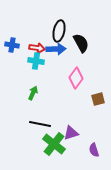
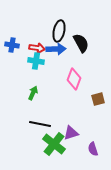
pink diamond: moved 2 px left, 1 px down; rotated 15 degrees counterclockwise
purple semicircle: moved 1 px left, 1 px up
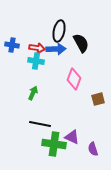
purple triangle: moved 1 px right, 4 px down; rotated 42 degrees clockwise
green cross: rotated 30 degrees counterclockwise
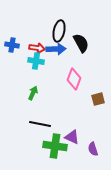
green cross: moved 1 px right, 2 px down
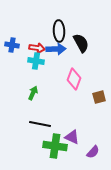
black ellipse: rotated 15 degrees counterclockwise
brown square: moved 1 px right, 2 px up
purple semicircle: moved 3 px down; rotated 120 degrees counterclockwise
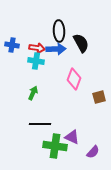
black line: rotated 10 degrees counterclockwise
